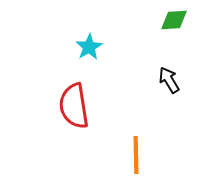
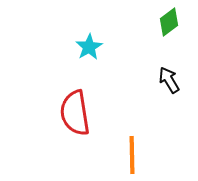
green diamond: moved 5 px left, 2 px down; rotated 32 degrees counterclockwise
red semicircle: moved 1 px right, 7 px down
orange line: moved 4 px left
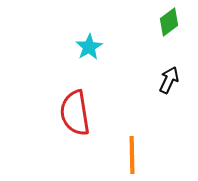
black arrow: rotated 56 degrees clockwise
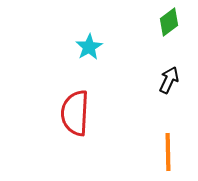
red semicircle: rotated 12 degrees clockwise
orange line: moved 36 px right, 3 px up
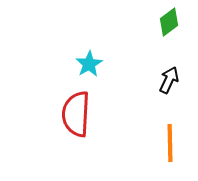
cyan star: moved 17 px down
red semicircle: moved 1 px right, 1 px down
orange line: moved 2 px right, 9 px up
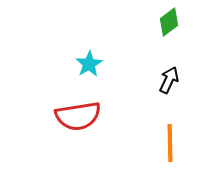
red semicircle: moved 2 px right, 2 px down; rotated 102 degrees counterclockwise
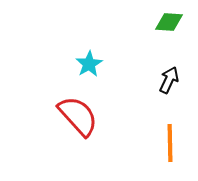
green diamond: rotated 40 degrees clockwise
red semicircle: rotated 123 degrees counterclockwise
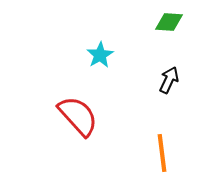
cyan star: moved 11 px right, 9 px up
orange line: moved 8 px left, 10 px down; rotated 6 degrees counterclockwise
